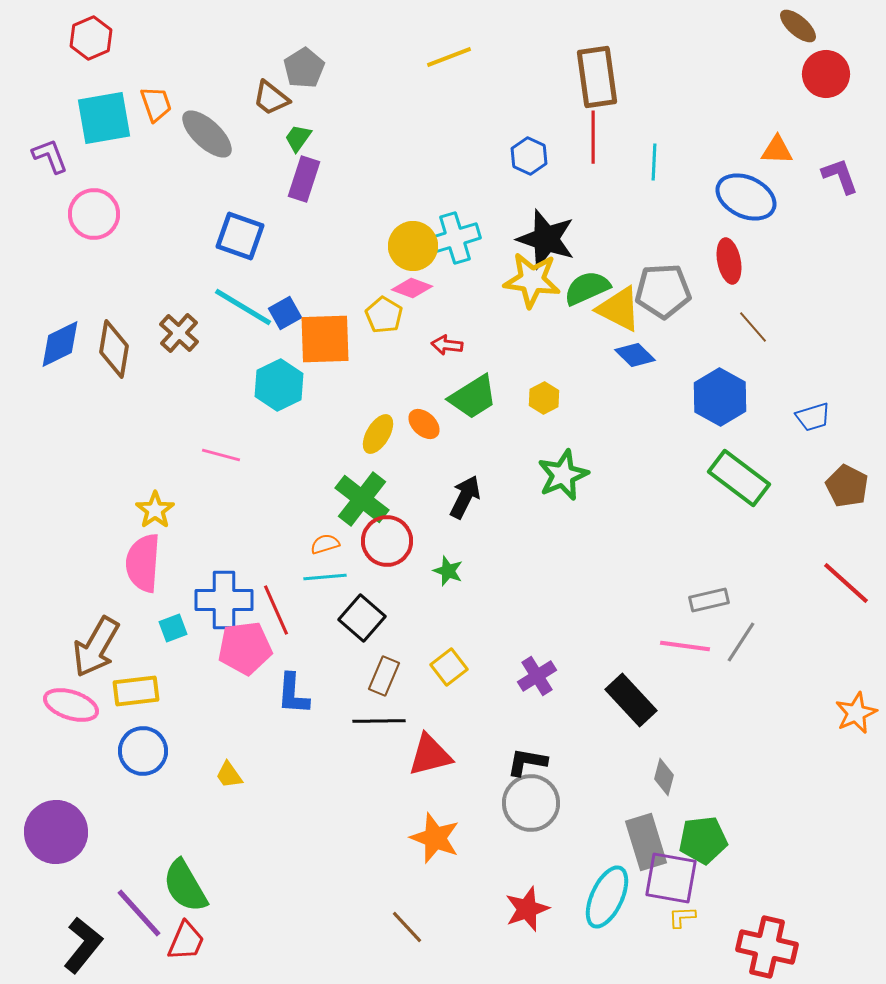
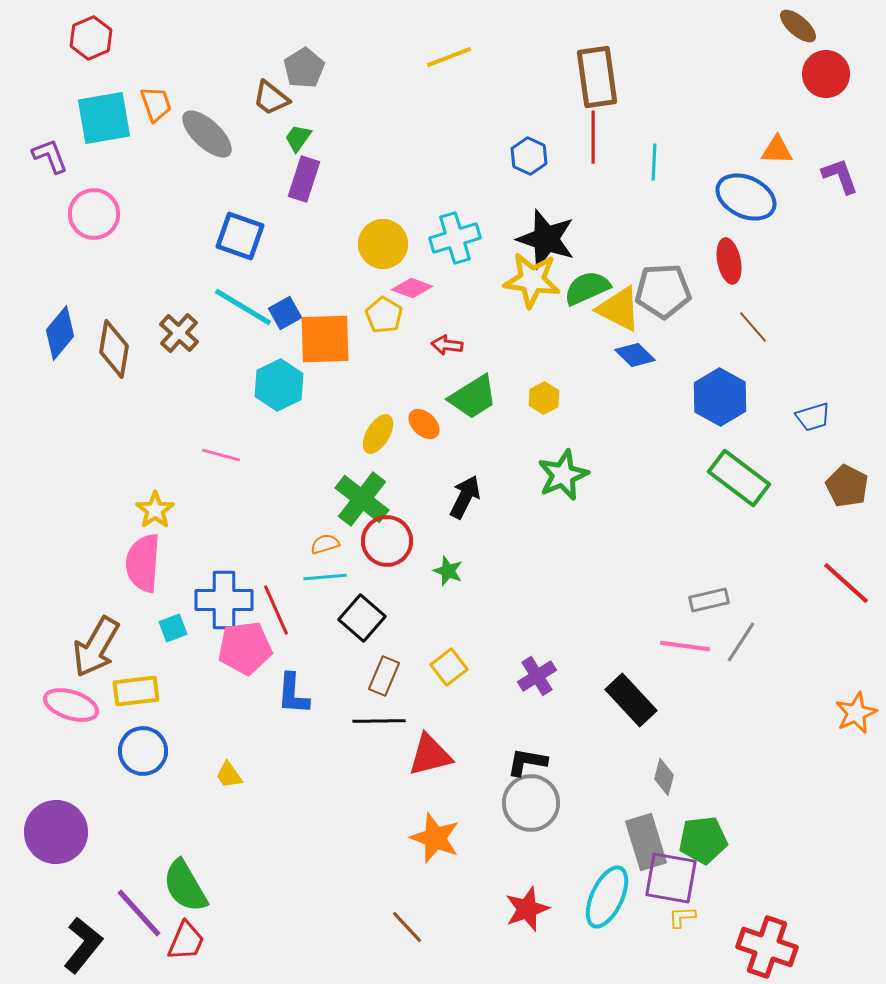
yellow circle at (413, 246): moved 30 px left, 2 px up
blue diamond at (60, 344): moved 11 px up; rotated 24 degrees counterclockwise
red cross at (767, 947): rotated 6 degrees clockwise
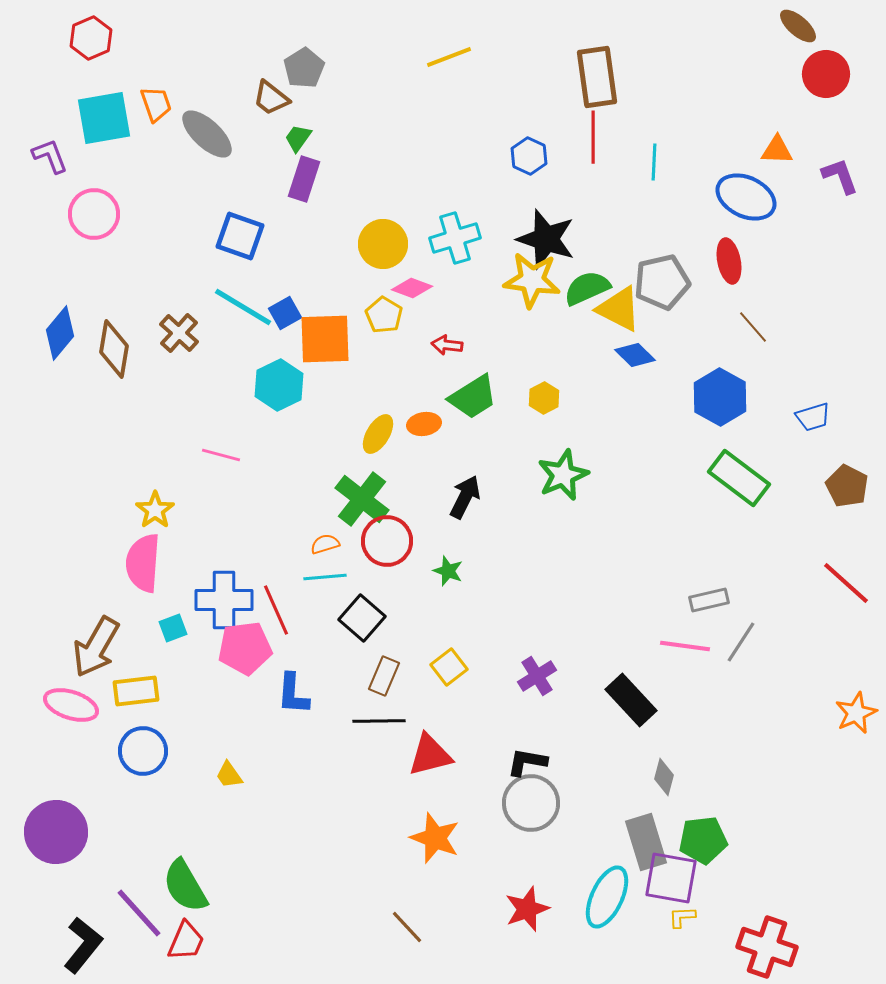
gray pentagon at (663, 291): moved 1 px left, 9 px up; rotated 10 degrees counterclockwise
orange ellipse at (424, 424): rotated 52 degrees counterclockwise
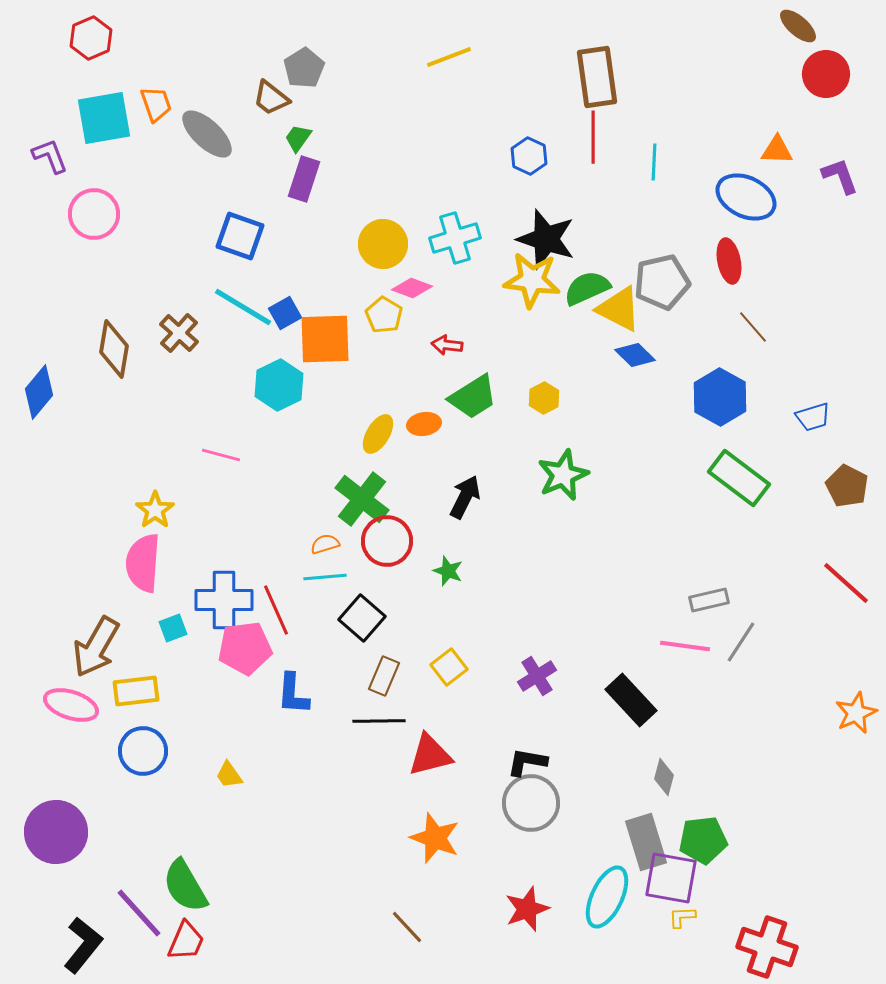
blue diamond at (60, 333): moved 21 px left, 59 px down
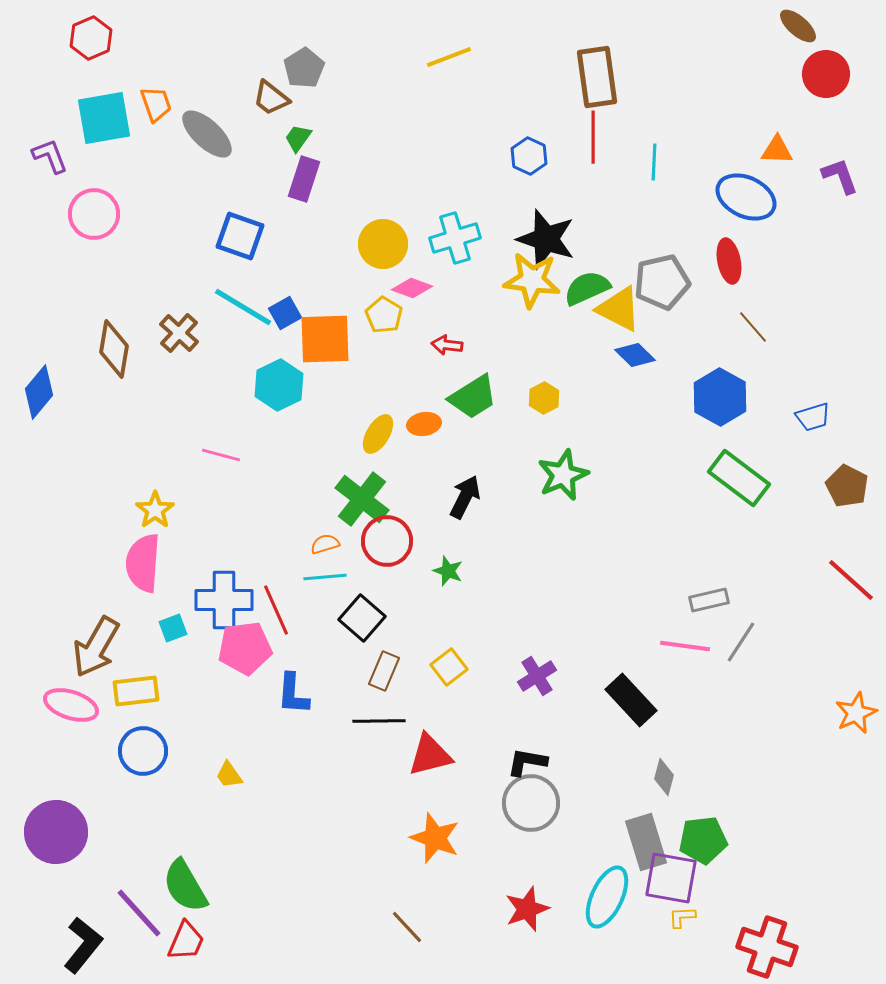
red line at (846, 583): moved 5 px right, 3 px up
brown rectangle at (384, 676): moved 5 px up
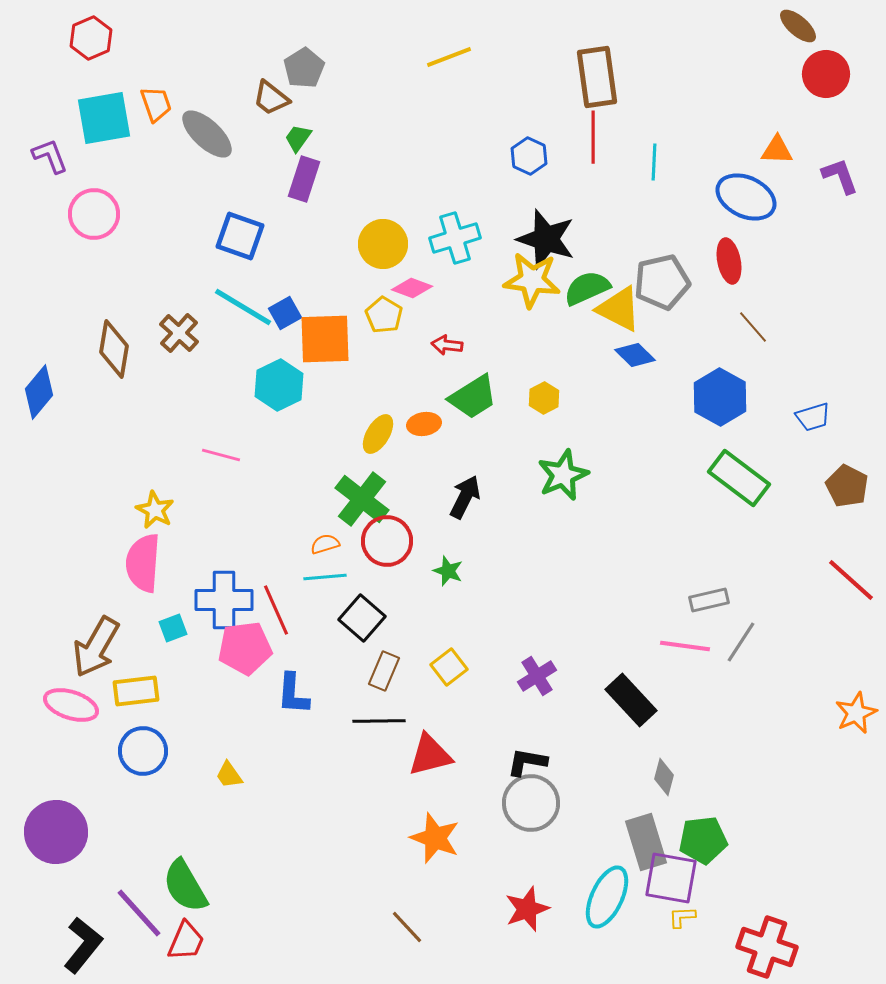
yellow star at (155, 510): rotated 9 degrees counterclockwise
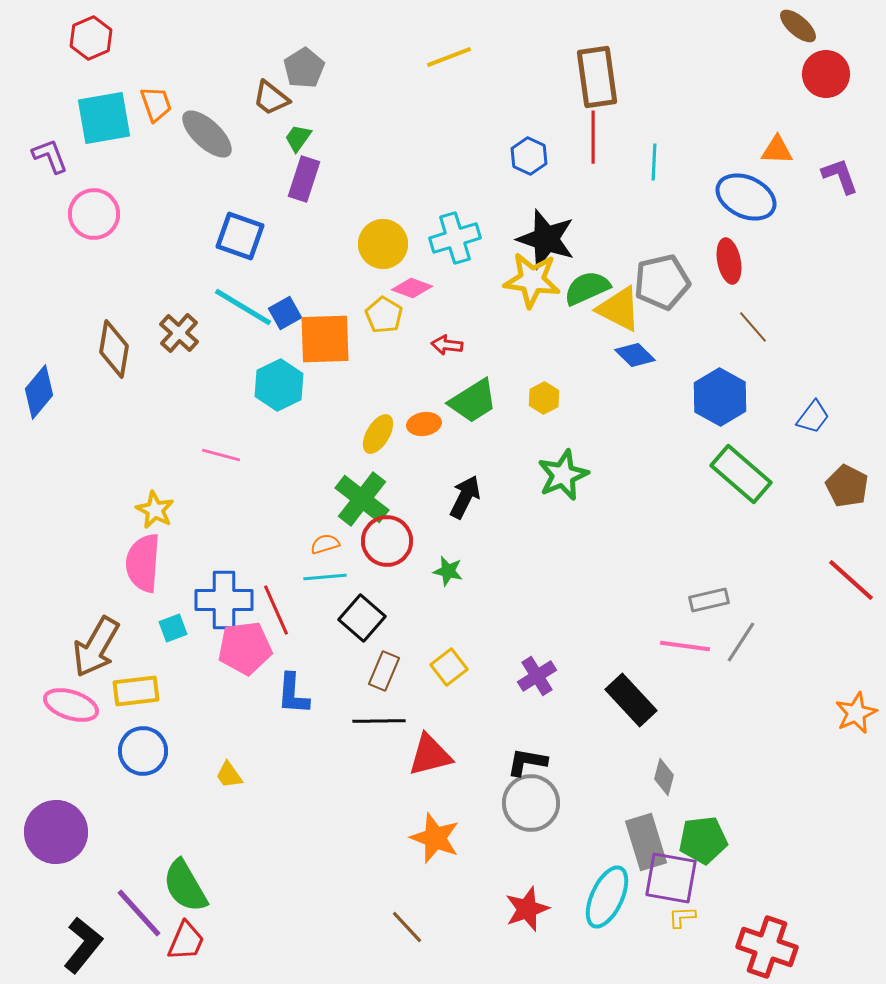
green trapezoid at (473, 397): moved 4 px down
blue trapezoid at (813, 417): rotated 36 degrees counterclockwise
green rectangle at (739, 478): moved 2 px right, 4 px up; rotated 4 degrees clockwise
green star at (448, 571): rotated 8 degrees counterclockwise
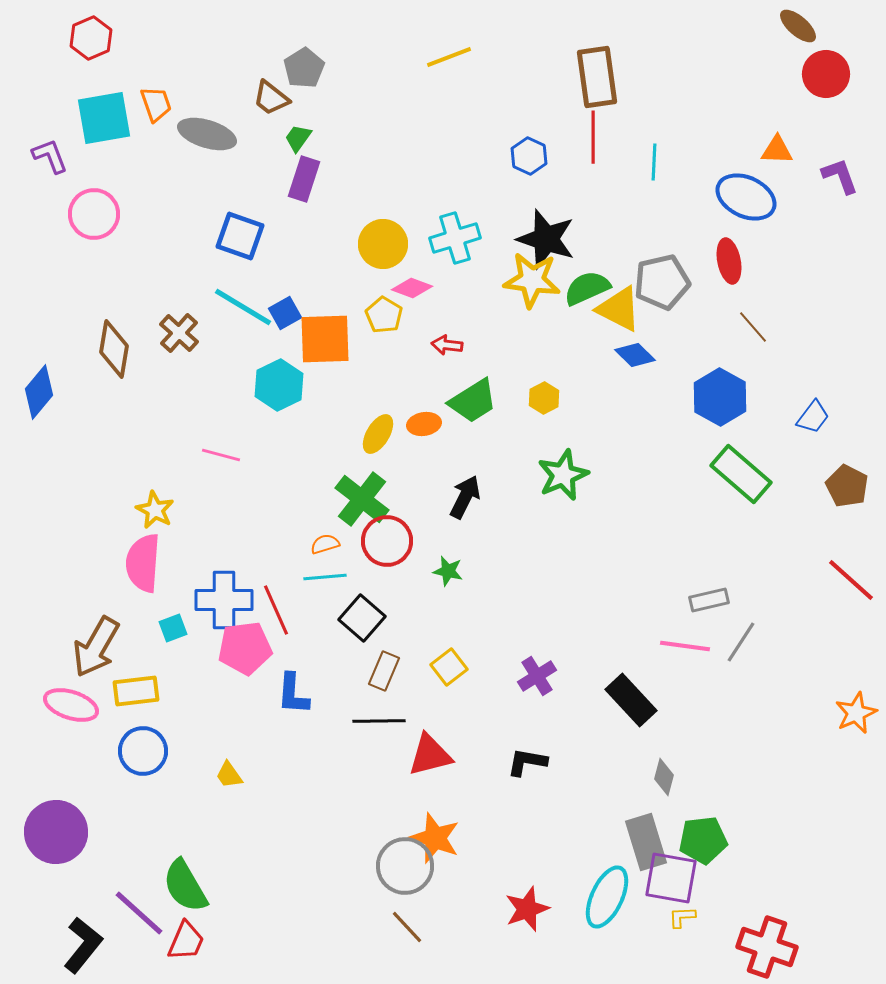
gray ellipse at (207, 134): rotated 26 degrees counterclockwise
gray circle at (531, 803): moved 126 px left, 63 px down
purple line at (139, 913): rotated 6 degrees counterclockwise
